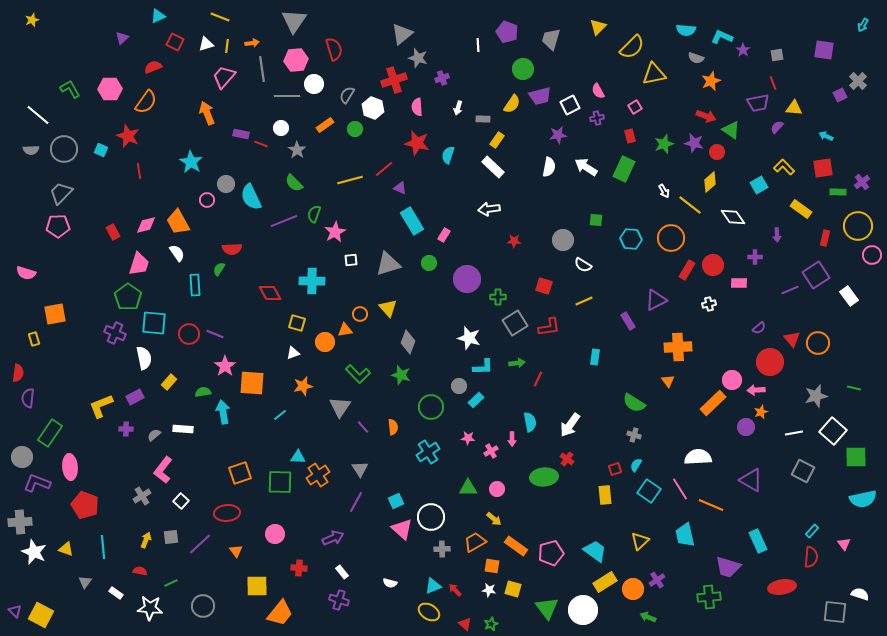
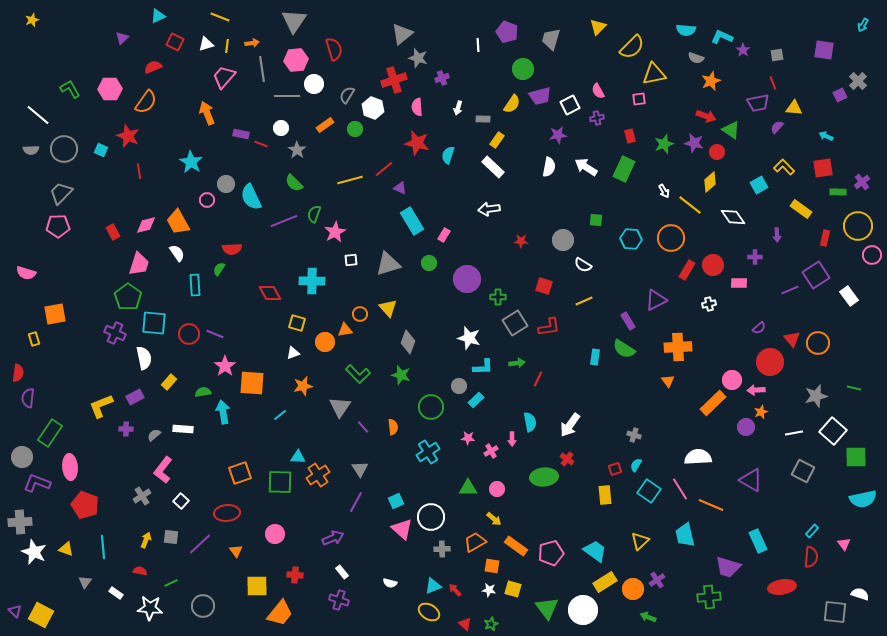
pink square at (635, 107): moved 4 px right, 8 px up; rotated 24 degrees clockwise
red star at (514, 241): moved 7 px right
green semicircle at (634, 403): moved 10 px left, 54 px up
gray square at (171, 537): rotated 14 degrees clockwise
red cross at (299, 568): moved 4 px left, 7 px down
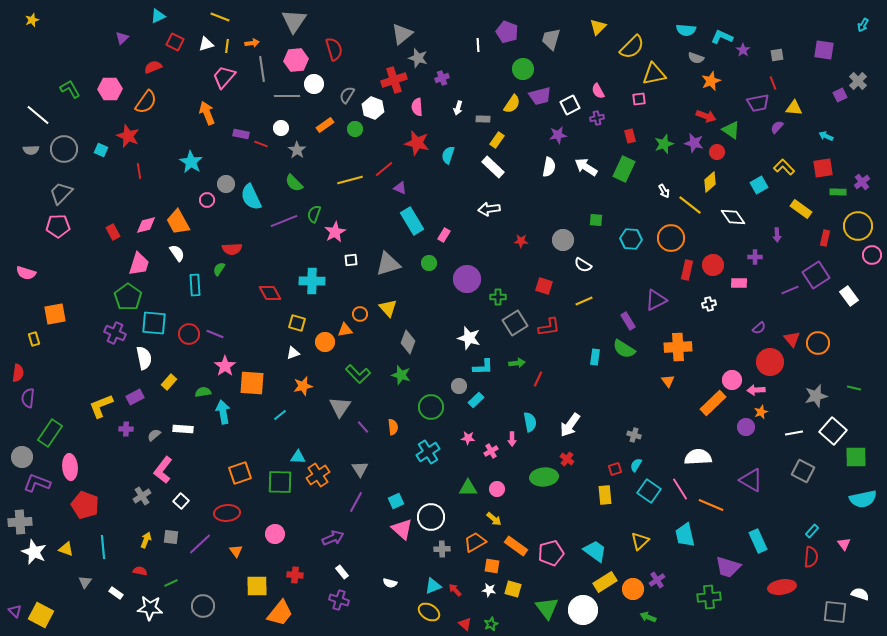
red rectangle at (687, 270): rotated 18 degrees counterclockwise
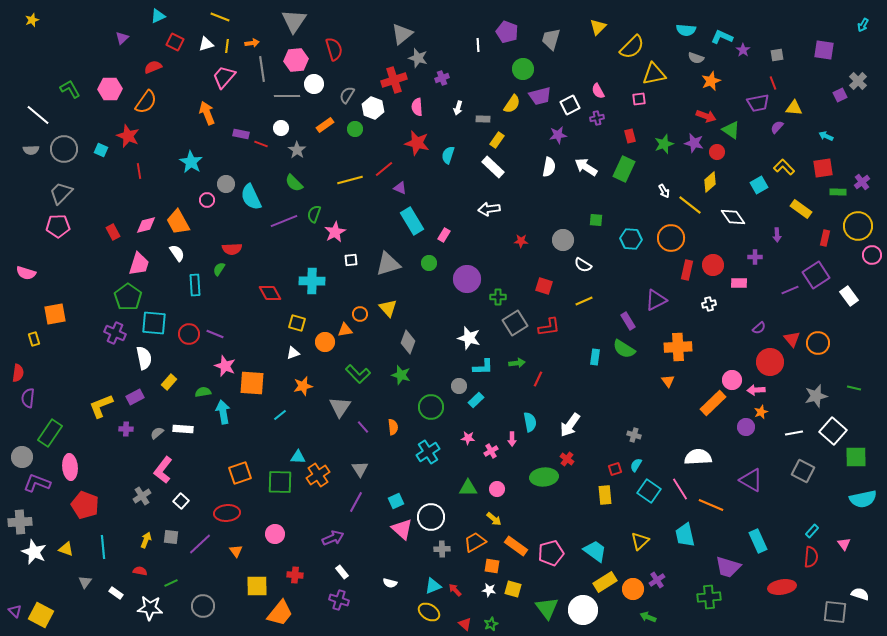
pink star at (225, 366): rotated 15 degrees counterclockwise
gray semicircle at (154, 435): moved 3 px right, 2 px up
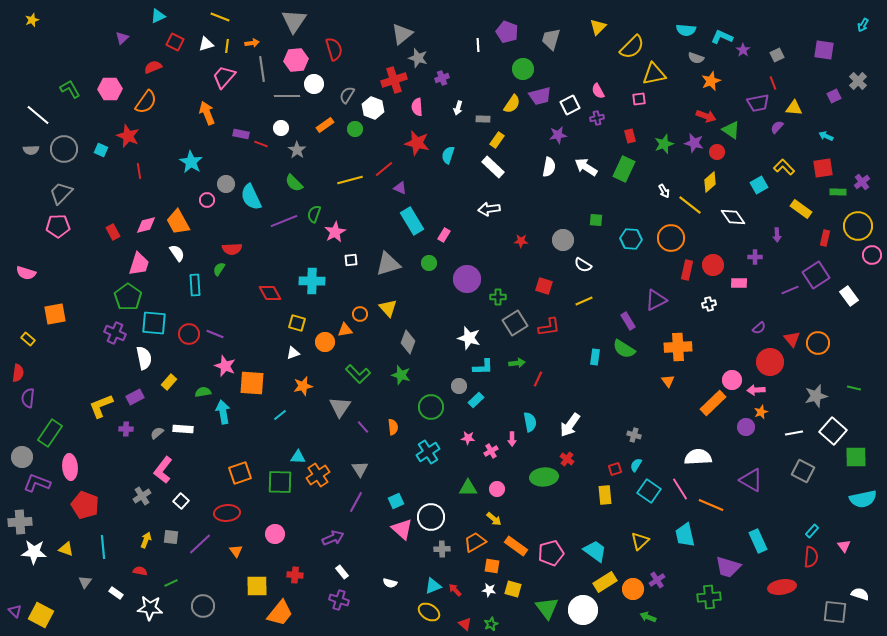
gray square at (777, 55): rotated 16 degrees counterclockwise
purple square at (840, 95): moved 6 px left, 1 px down
yellow rectangle at (34, 339): moved 6 px left; rotated 32 degrees counterclockwise
pink triangle at (844, 544): moved 2 px down
white star at (34, 552): rotated 20 degrees counterclockwise
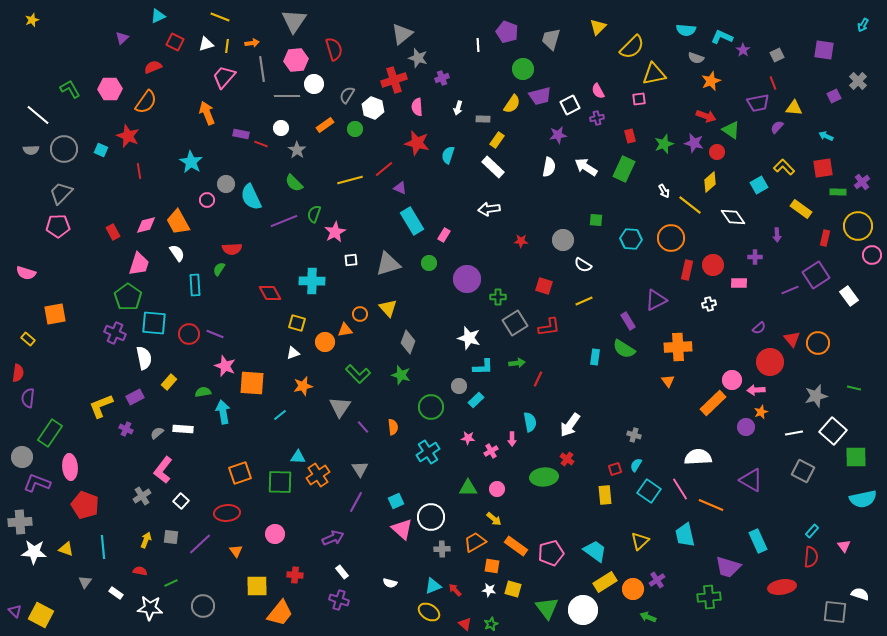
purple cross at (126, 429): rotated 24 degrees clockwise
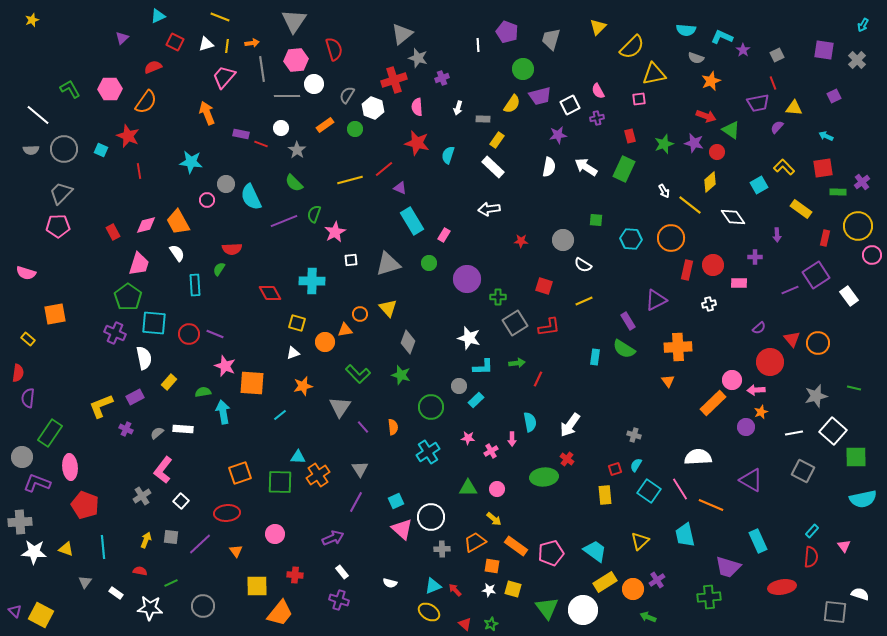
gray cross at (858, 81): moved 1 px left, 21 px up
cyan star at (191, 162): rotated 25 degrees counterclockwise
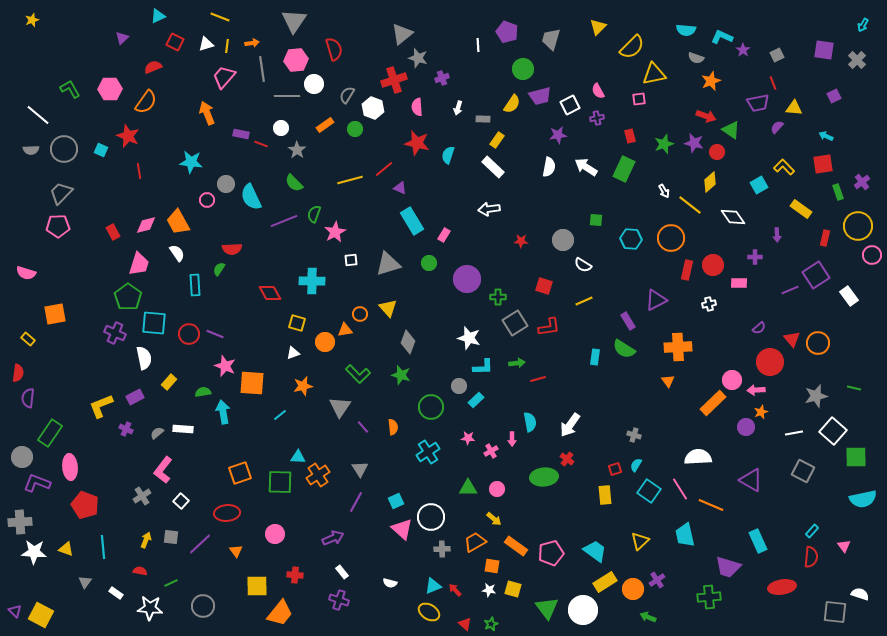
red square at (823, 168): moved 4 px up
green rectangle at (838, 192): rotated 70 degrees clockwise
red line at (538, 379): rotated 49 degrees clockwise
